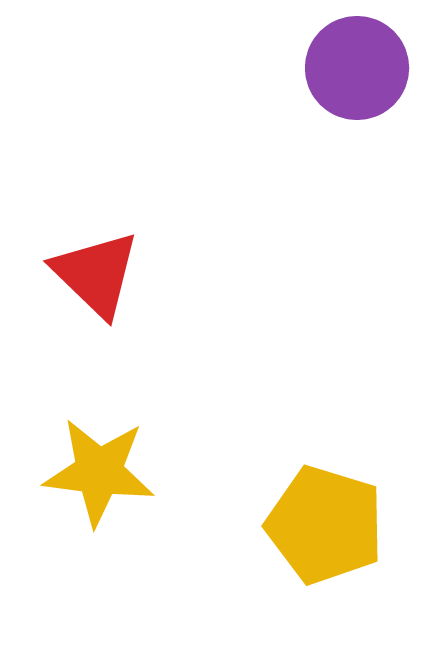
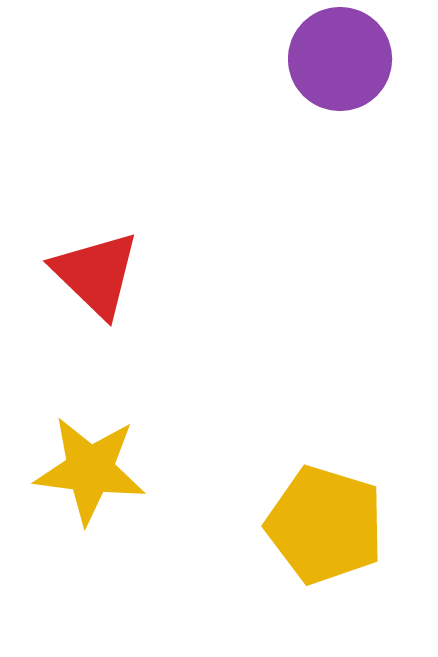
purple circle: moved 17 px left, 9 px up
yellow star: moved 9 px left, 2 px up
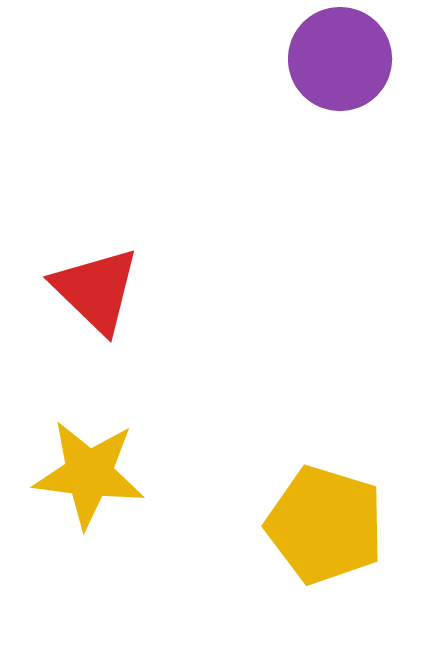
red triangle: moved 16 px down
yellow star: moved 1 px left, 4 px down
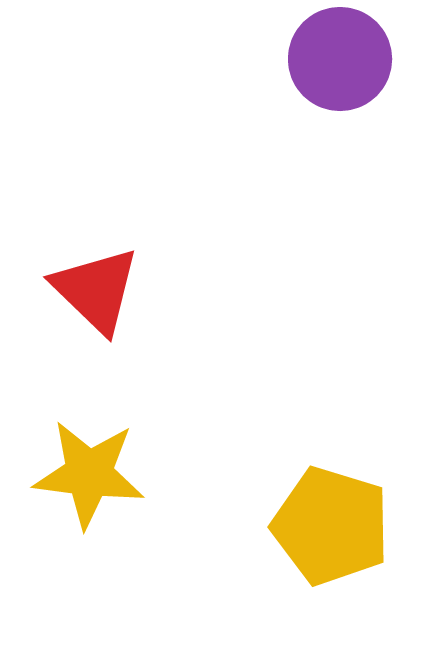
yellow pentagon: moved 6 px right, 1 px down
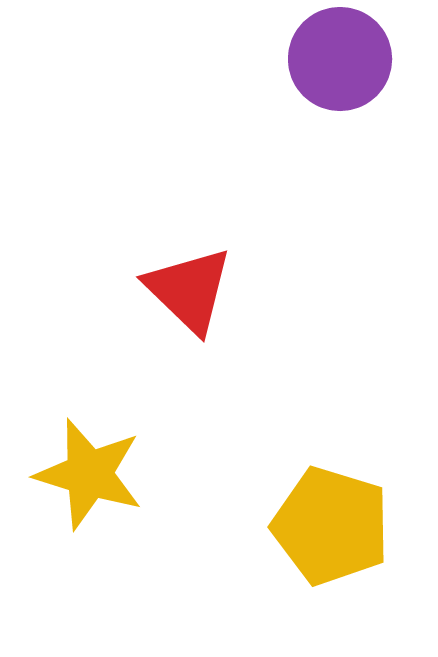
red triangle: moved 93 px right
yellow star: rotated 10 degrees clockwise
